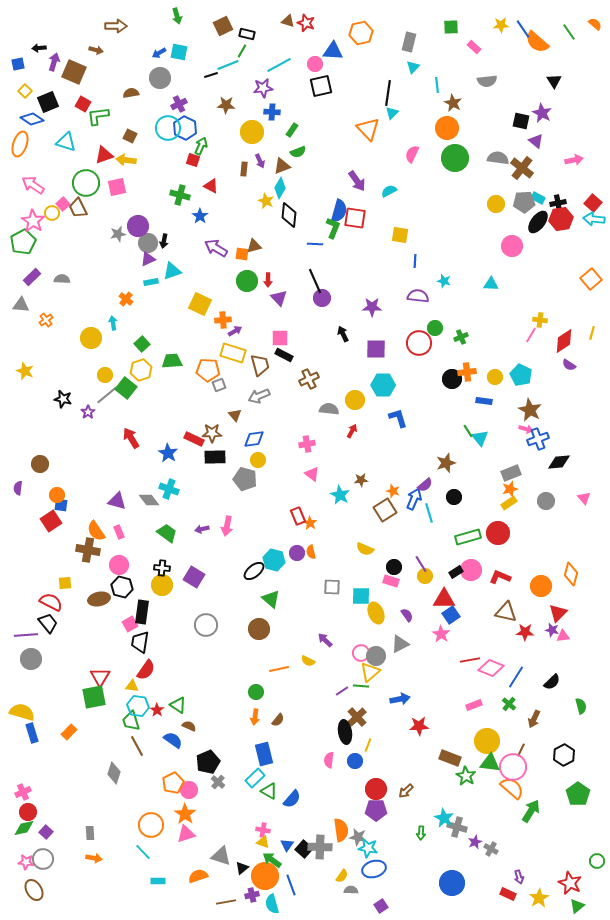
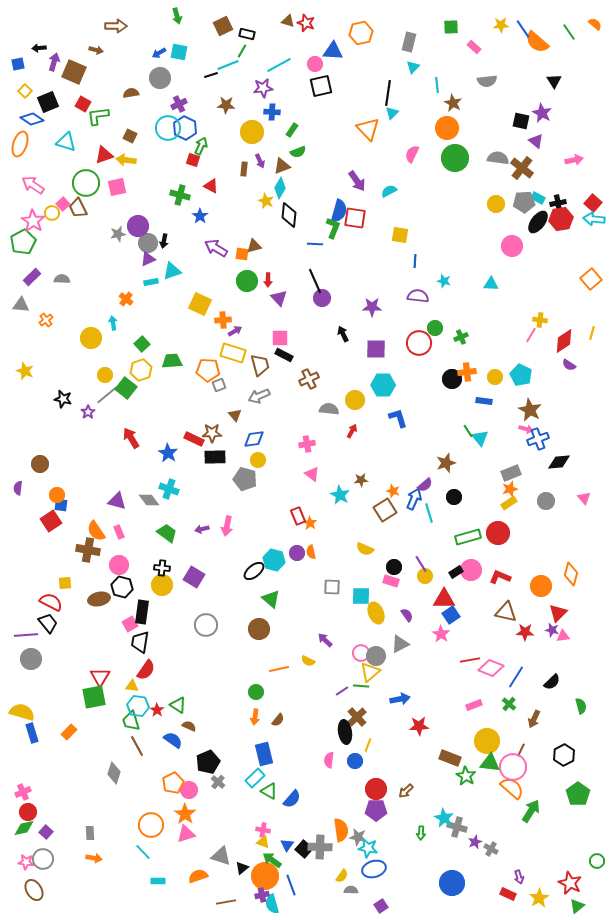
purple cross at (252, 895): moved 10 px right
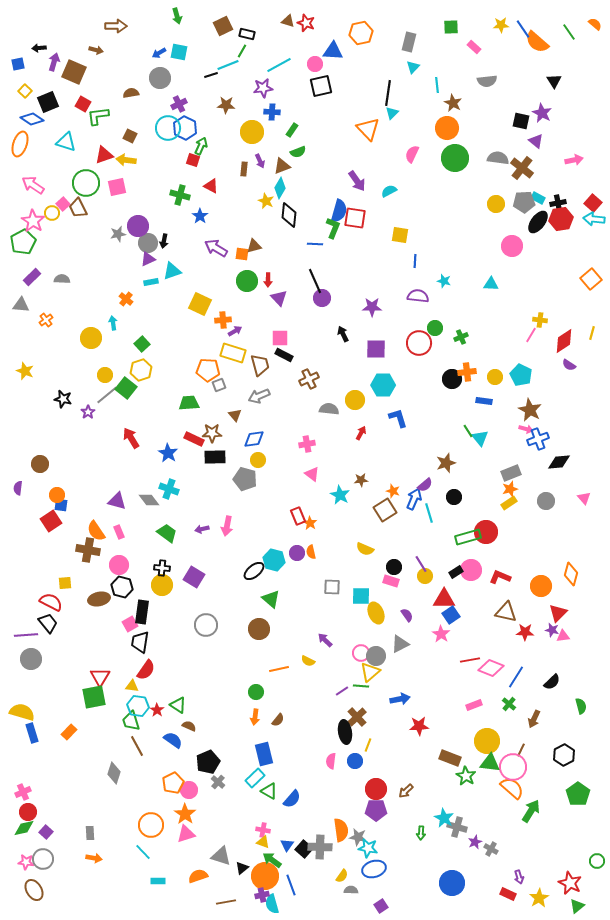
green trapezoid at (172, 361): moved 17 px right, 42 px down
red arrow at (352, 431): moved 9 px right, 2 px down
red circle at (498, 533): moved 12 px left, 1 px up
pink semicircle at (329, 760): moved 2 px right, 1 px down
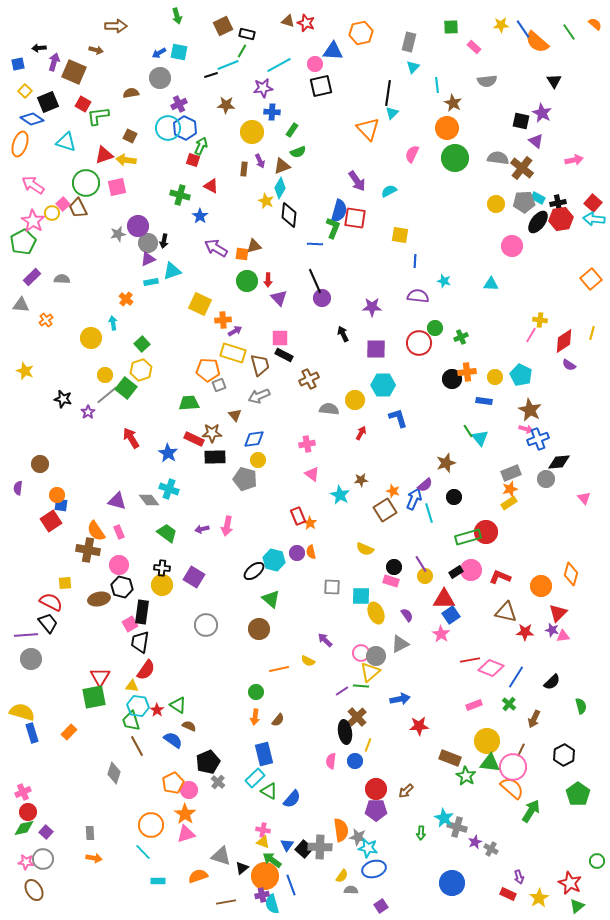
gray circle at (546, 501): moved 22 px up
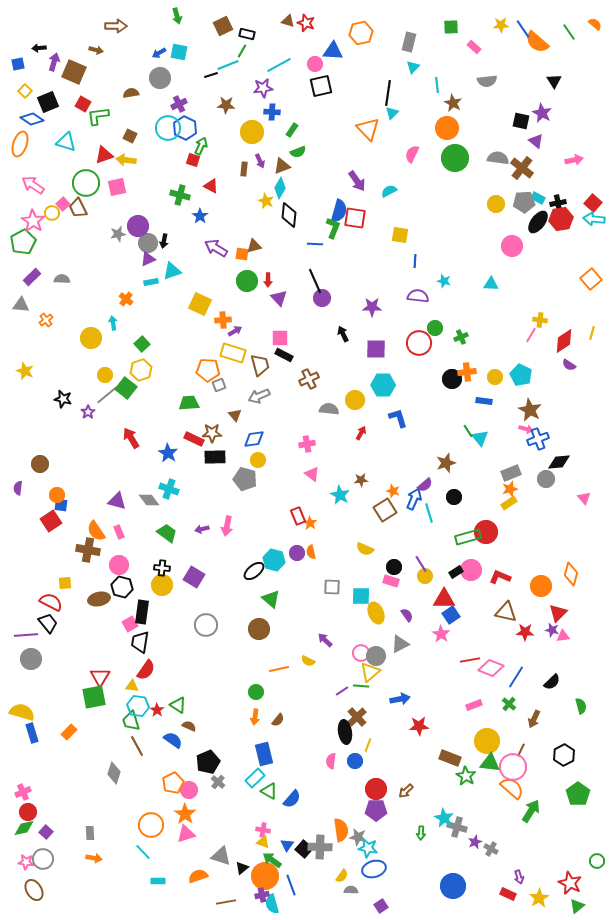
blue circle at (452, 883): moved 1 px right, 3 px down
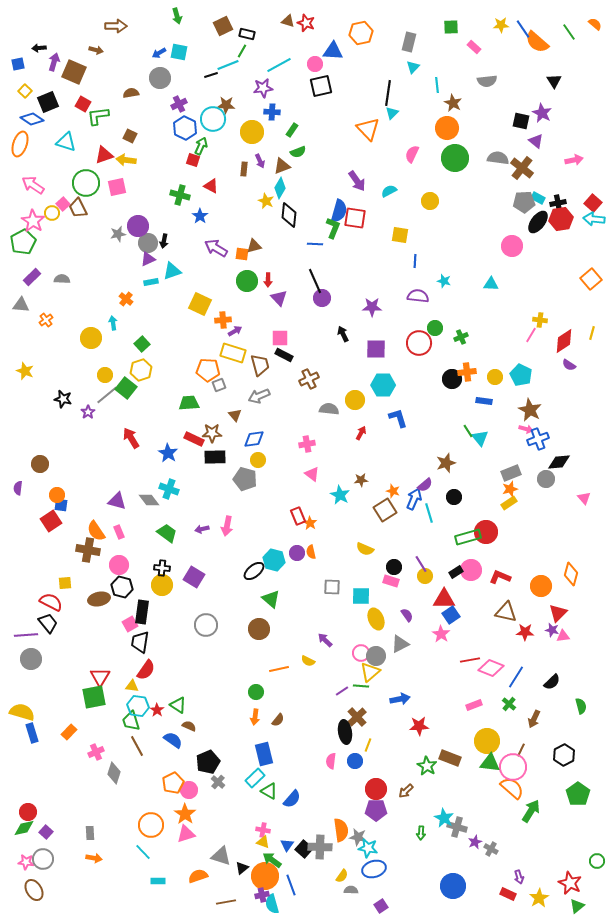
cyan circle at (168, 128): moved 45 px right, 9 px up
yellow circle at (496, 204): moved 66 px left, 3 px up
yellow ellipse at (376, 613): moved 6 px down
green star at (466, 776): moved 39 px left, 10 px up
pink cross at (23, 792): moved 73 px right, 40 px up
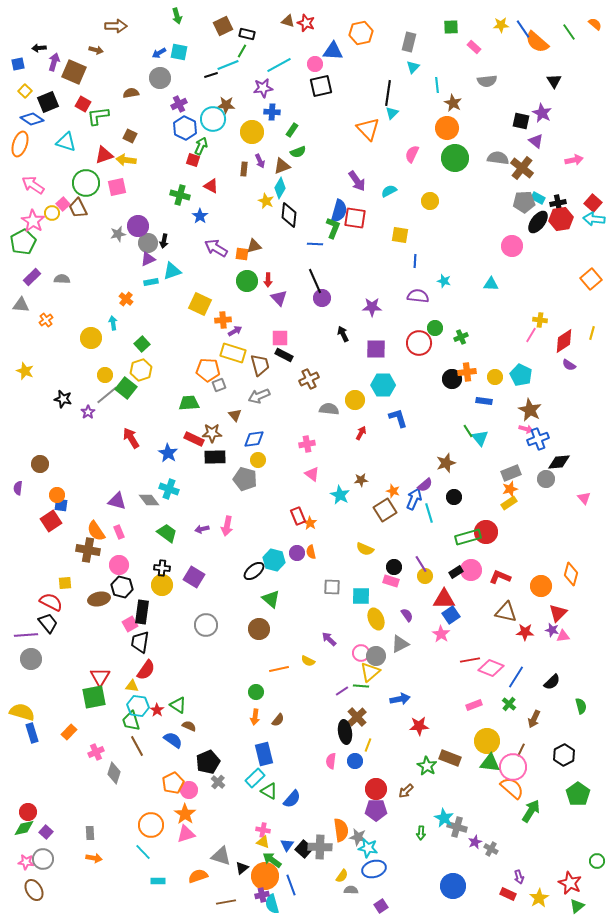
purple arrow at (325, 640): moved 4 px right, 1 px up
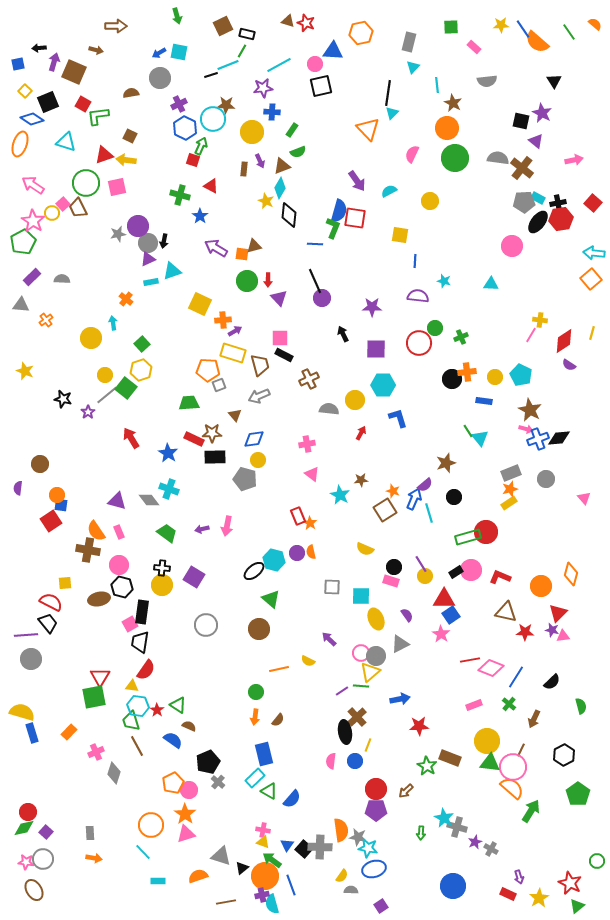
cyan arrow at (594, 219): moved 34 px down
black diamond at (559, 462): moved 24 px up
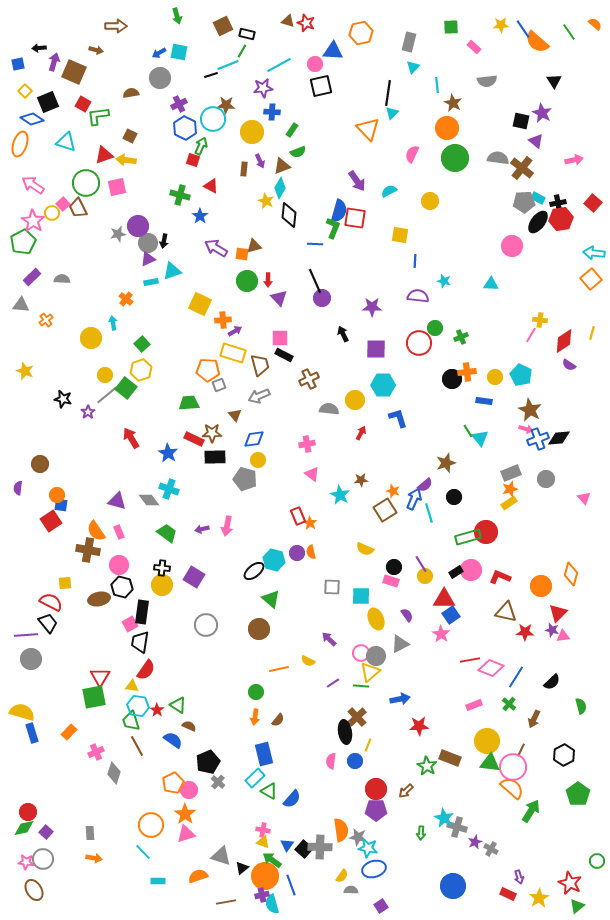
purple line at (342, 691): moved 9 px left, 8 px up
